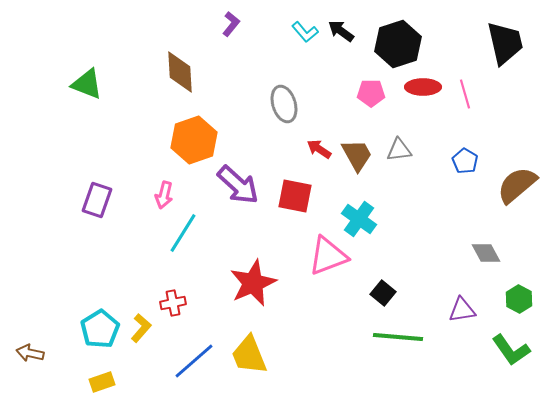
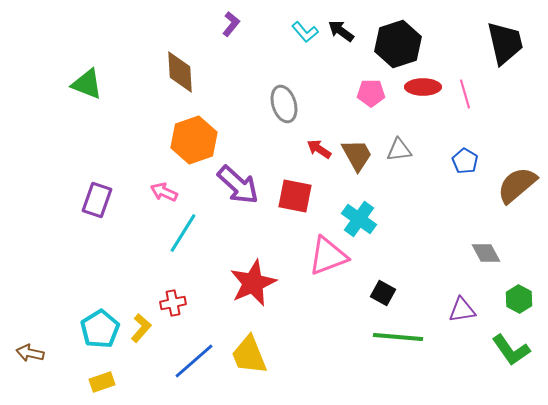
pink arrow: moved 3 px up; rotated 100 degrees clockwise
black square: rotated 10 degrees counterclockwise
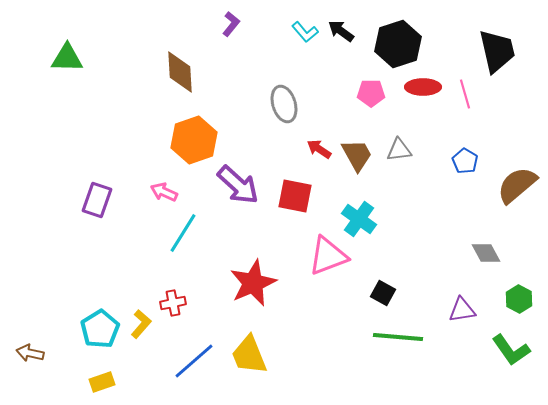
black trapezoid: moved 8 px left, 8 px down
green triangle: moved 20 px left, 26 px up; rotated 20 degrees counterclockwise
yellow L-shape: moved 4 px up
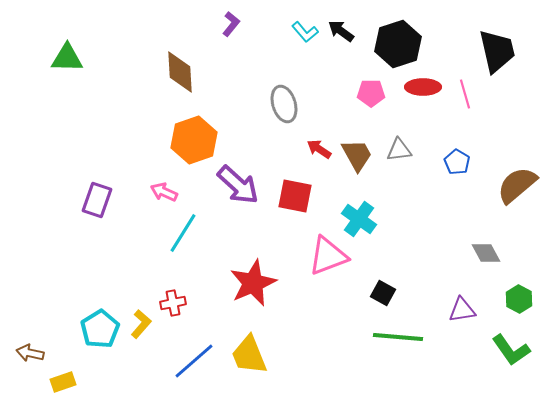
blue pentagon: moved 8 px left, 1 px down
yellow rectangle: moved 39 px left
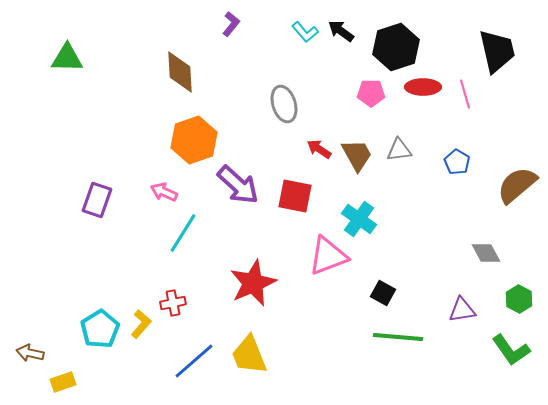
black hexagon: moved 2 px left, 3 px down
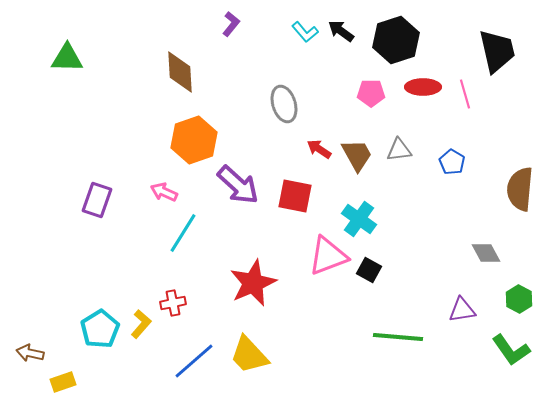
black hexagon: moved 7 px up
blue pentagon: moved 5 px left
brown semicircle: moved 3 px right, 4 px down; rotated 45 degrees counterclockwise
black square: moved 14 px left, 23 px up
yellow trapezoid: rotated 21 degrees counterclockwise
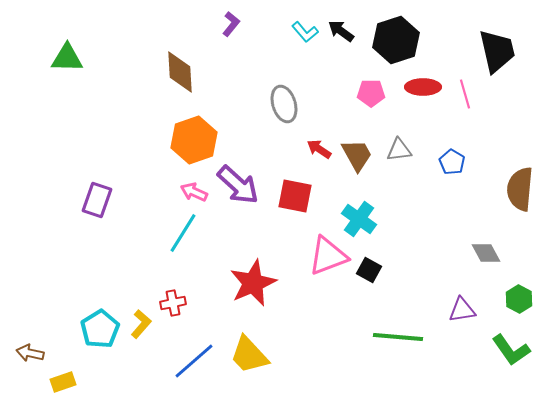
pink arrow: moved 30 px right
